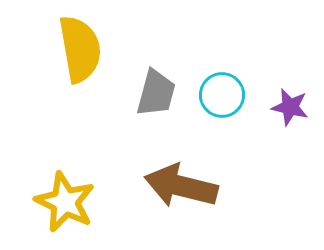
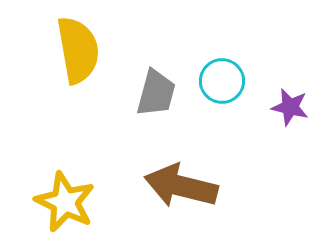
yellow semicircle: moved 2 px left, 1 px down
cyan circle: moved 14 px up
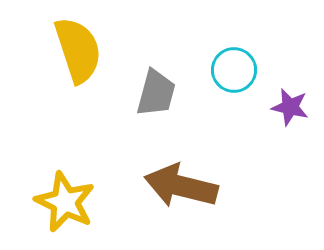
yellow semicircle: rotated 8 degrees counterclockwise
cyan circle: moved 12 px right, 11 px up
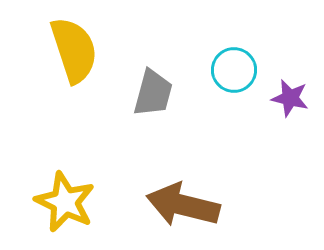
yellow semicircle: moved 4 px left
gray trapezoid: moved 3 px left
purple star: moved 9 px up
brown arrow: moved 2 px right, 19 px down
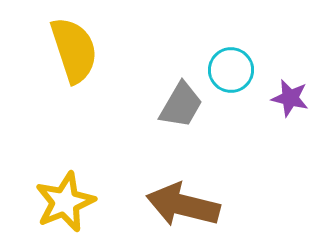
cyan circle: moved 3 px left
gray trapezoid: moved 28 px right, 12 px down; rotated 15 degrees clockwise
yellow star: rotated 24 degrees clockwise
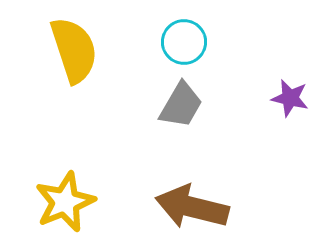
cyan circle: moved 47 px left, 28 px up
brown arrow: moved 9 px right, 2 px down
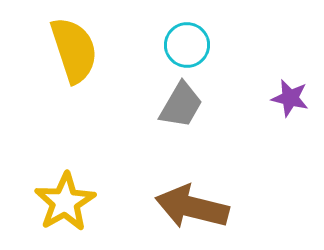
cyan circle: moved 3 px right, 3 px down
yellow star: rotated 8 degrees counterclockwise
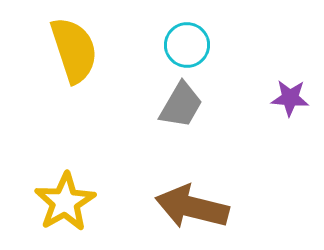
purple star: rotated 9 degrees counterclockwise
